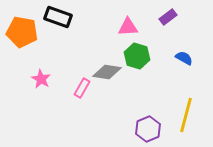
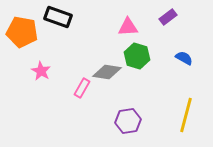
pink star: moved 8 px up
purple hexagon: moved 20 px left, 8 px up; rotated 15 degrees clockwise
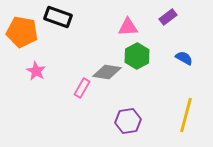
green hexagon: rotated 15 degrees clockwise
pink star: moved 5 px left
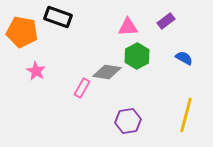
purple rectangle: moved 2 px left, 4 px down
